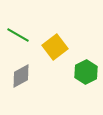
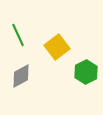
green line: rotated 35 degrees clockwise
yellow square: moved 2 px right
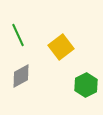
yellow square: moved 4 px right
green hexagon: moved 13 px down
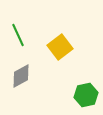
yellow square: moved 1 px left
green hexagon: moved 10 px down; rotated 15 degrees clockwise
